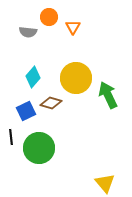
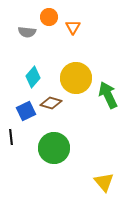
gray semicircle: moved 1 px left
green circle: moved 15 px right
yellow triangle: moved 1 px left, 1 px up
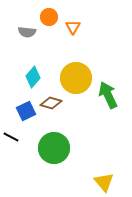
black line: rotated 56 degrees counterclockwise
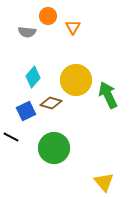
orange circle: moved 1 px left, 1 px up
yellow circle: moved 2 px down
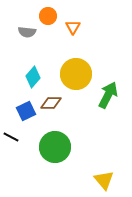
yellow circle: moved 6 px up
green arrow: rotated 52 degrees clockwise
brown diamond: rotated 15 degrees counterclockwise
green circle: moved 1 px right, 1 px up
yellow triangle: moved 2 px up
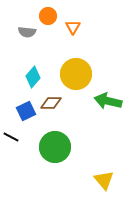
green arrow: moved 6 px down; rotated 104 degrees counterclockwise
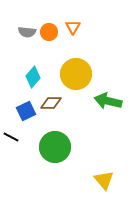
orange circle: moved 1 px right, 16 px down
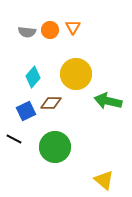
orange circle: moved 1 px right, 2 px up
black line: moved 3 px right, 2 px down
yellow triangle: rotated 10 degrees counterclockwise
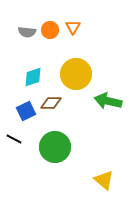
cyan diamond: rotated 30 degrees clockwise
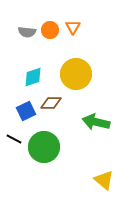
green arrow: moved 12 px left, 21 px down
green circle: moved 11 px left
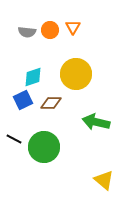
blue square: moved 3 px left, 11 px up
